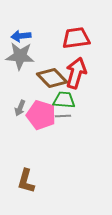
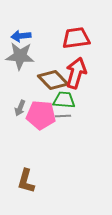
brown diamond: moved 1 px right, 2 px down
pink pentagon: rotated 12 degrees counterclockwise
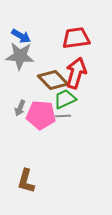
blue arrow: rotated 144 degrees counterclockwise
green trapezoid: moved 1 px right, 1 px up; rotated 30 degrees counterclockwise
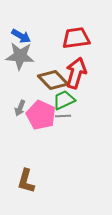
green trapezoid: moved 1 px left, 1 px down
pink pentagon: rotated 20 degrees clockwise
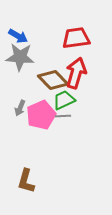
blue arrow: moved 3 px left
gray star: moved 1 px down
pink pentagon: rotated 24 degrees clockwise
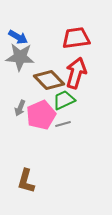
blue arrow: moved 1 px down
brown diamond: moved 4 px left
gray line: moved 8 px down; rotated 14 degrees counterclockwise
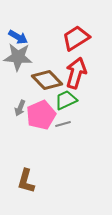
red trapezoid: rotated 24 degrees counterclockwise
gray star: moved 2 px left
brown diamond: moved 2 px left
green trapezoid: moved 2 px right
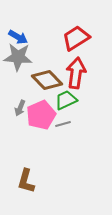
red arrow: rotated 8 degrees counterclockwise
